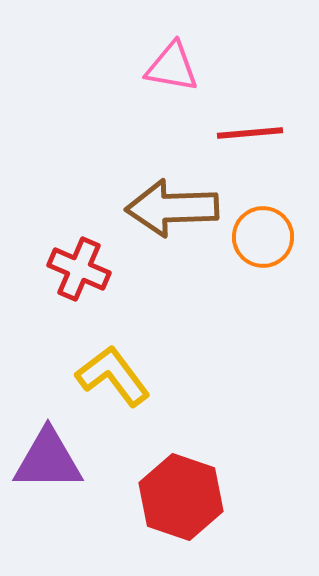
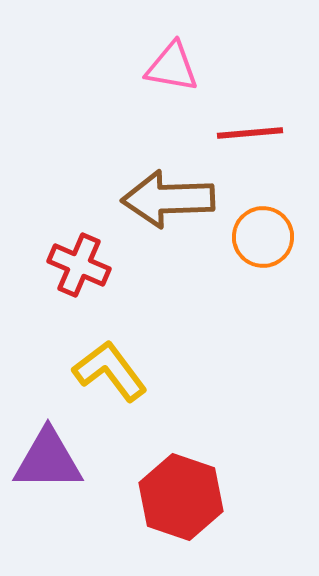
brown arrow: moved 4 px left, 9 px up
red cross: moved 4 px up
yellow L-shape: moved 3 px left, 5 px up
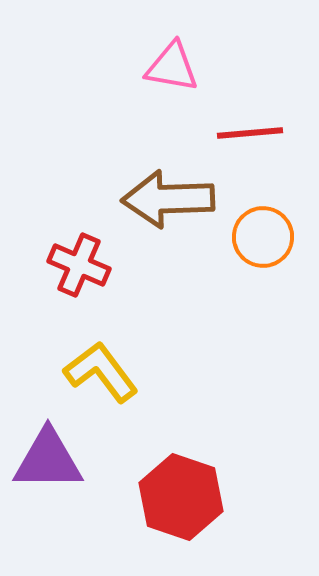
yellow L-shape: moved 9 px left, 1 px down
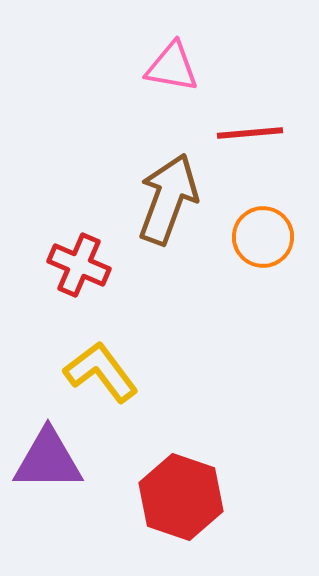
brown arrow: rotated 112 degrees clockwise
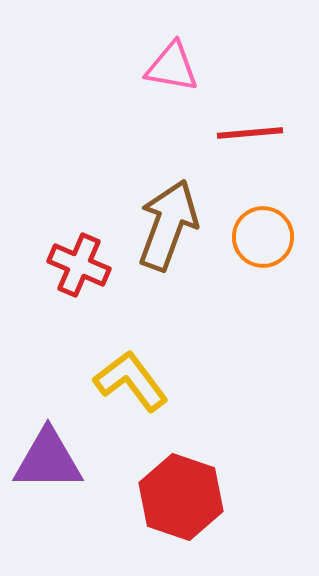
brown arrow: moved 26 px down
yellow L-shape: moved 30 px right, 9 px down
